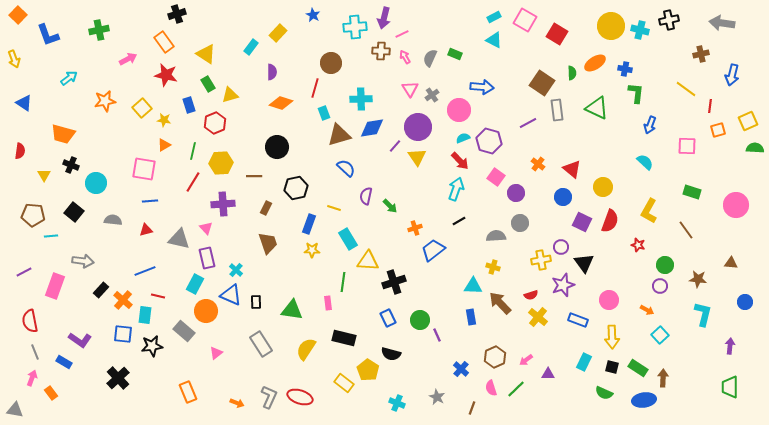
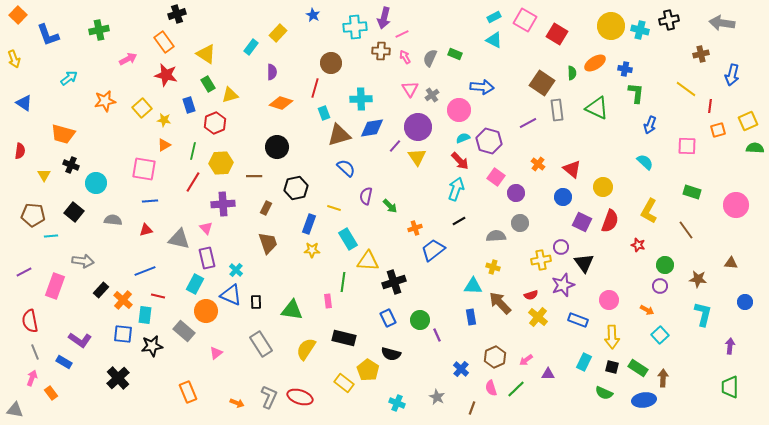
pink rectangle at (328, 303): moved 2 px up
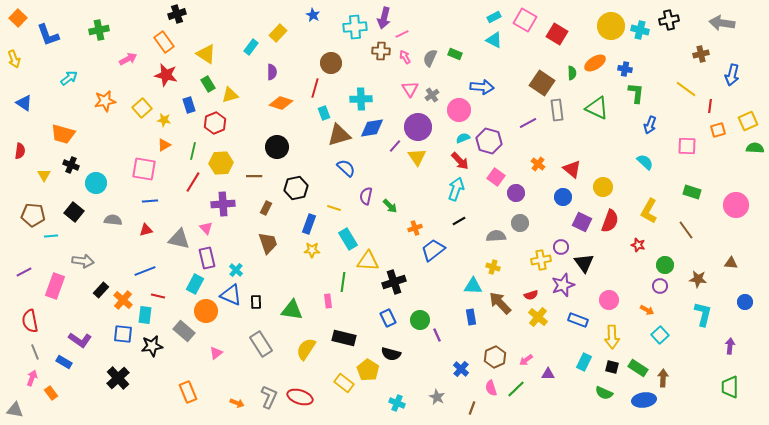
orange square at (18, 15): moved 3 px down
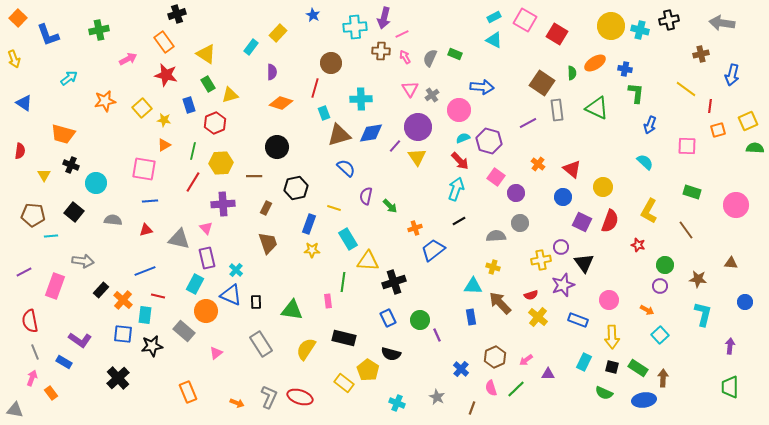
blue diamond at (372, 128): moved 1 px left, 5 px down
